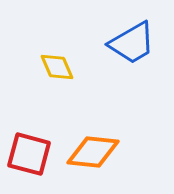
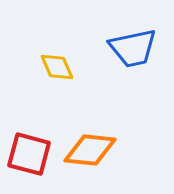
blue trapezoid: moved 1 px right, 5 px down; rotated 18 degrees clockwise
orange diamond: moved 3 px left, 2 px up
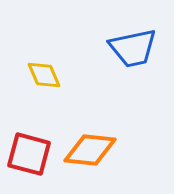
yellow diamond: moved 13 px left, 8 px down
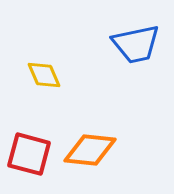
blue trapezoid: moved 3 px right, 4 px up
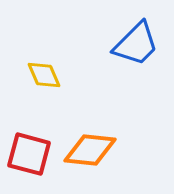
blue trapezoid: rotated 33 degrees counterclockwise
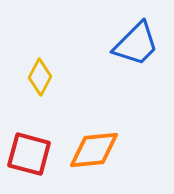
yellow diamond: moved 4 px left, 2 px down; rotated 51 degrees clockwise
orange diamond: moved 4 px right; rotated 12 degrees counterclockwise
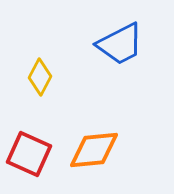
blue trapezoid: moved 16 px left; rotated 18 degrees clockwise
red square: rotated 9 degrees clockwise
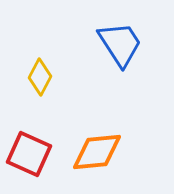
blue trapezoid: rotated 96 degrees counterclockwise
orange diamond: moved 3 px right, 2 px down
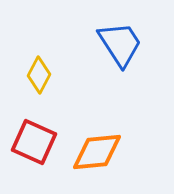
yellow diamond: moved 1 px left, 2 px up
red square: moved 5 px right, 12 px up
